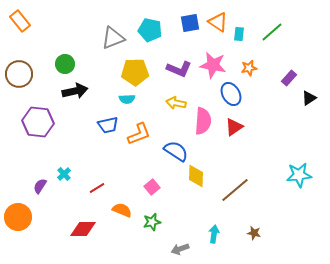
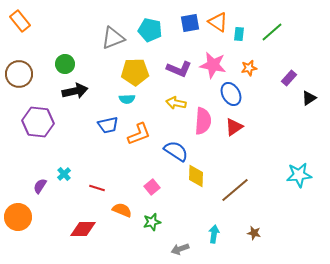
red line: rotated 49 degrees clockwise
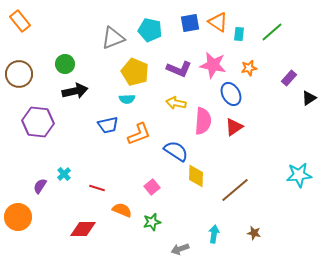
yellow pentagon: rotated 24 degrees clockwise
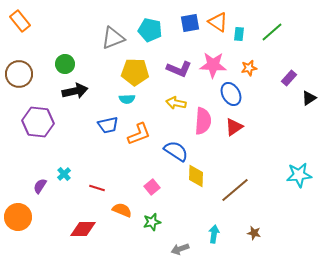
pink star: rotated 8 degrees counterclockwise
yellow pentagon: rotated 20 degrees counterclockwise
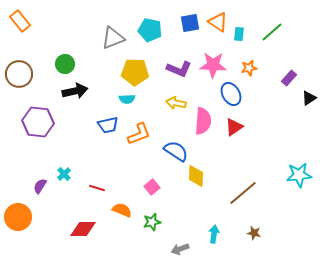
brown line: moved 8 px right, 3 px down
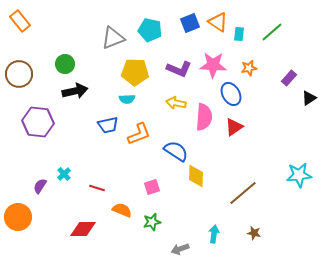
blue square: rotated 12 degrees counterclockwise
pink semicircle: moved 1 px right, 4 px up
pink square: rotated 21 degrees clockwise
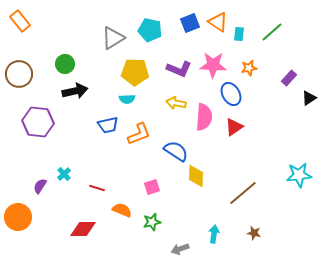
gray triangle: rotated 10 degrees counterclockwise
